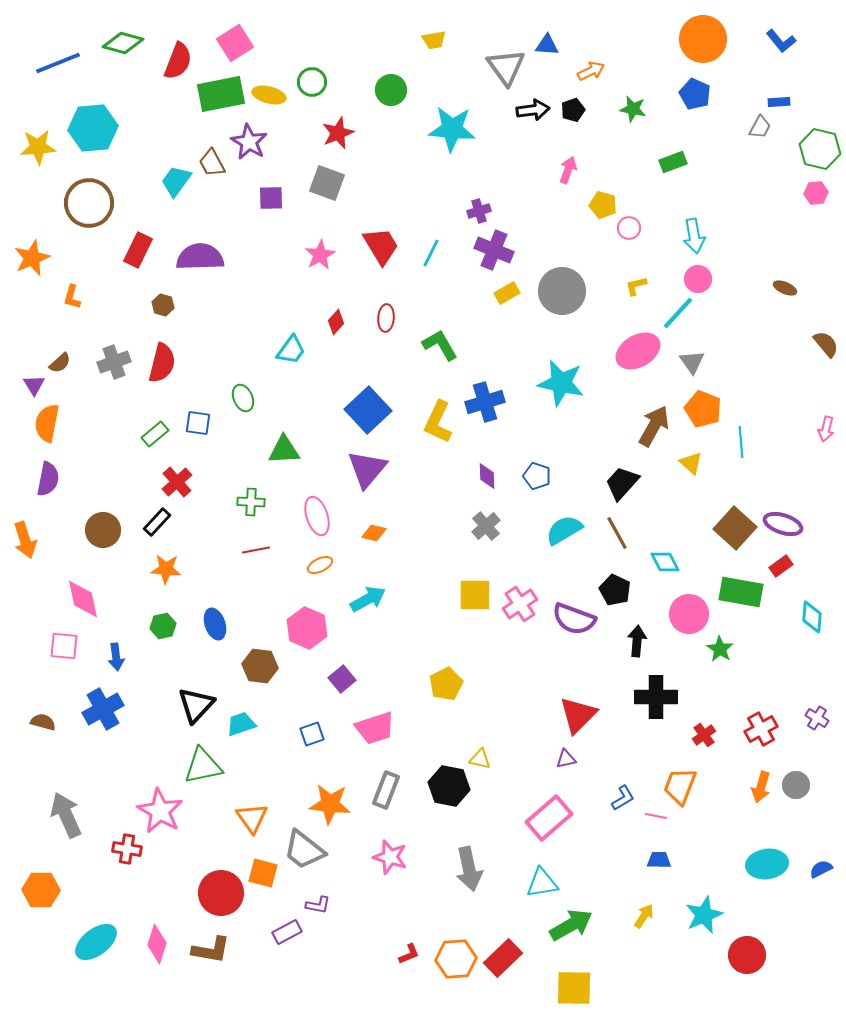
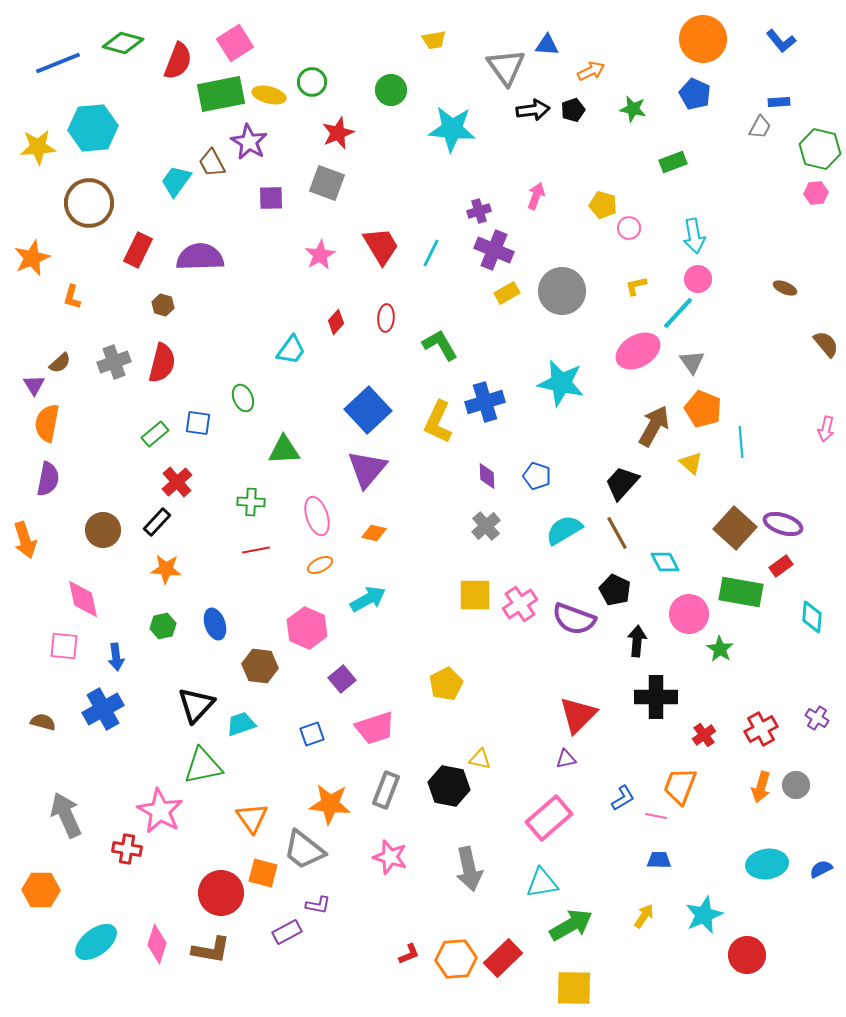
pink arrow at (568, 170): moved 32 px left, 26 px down
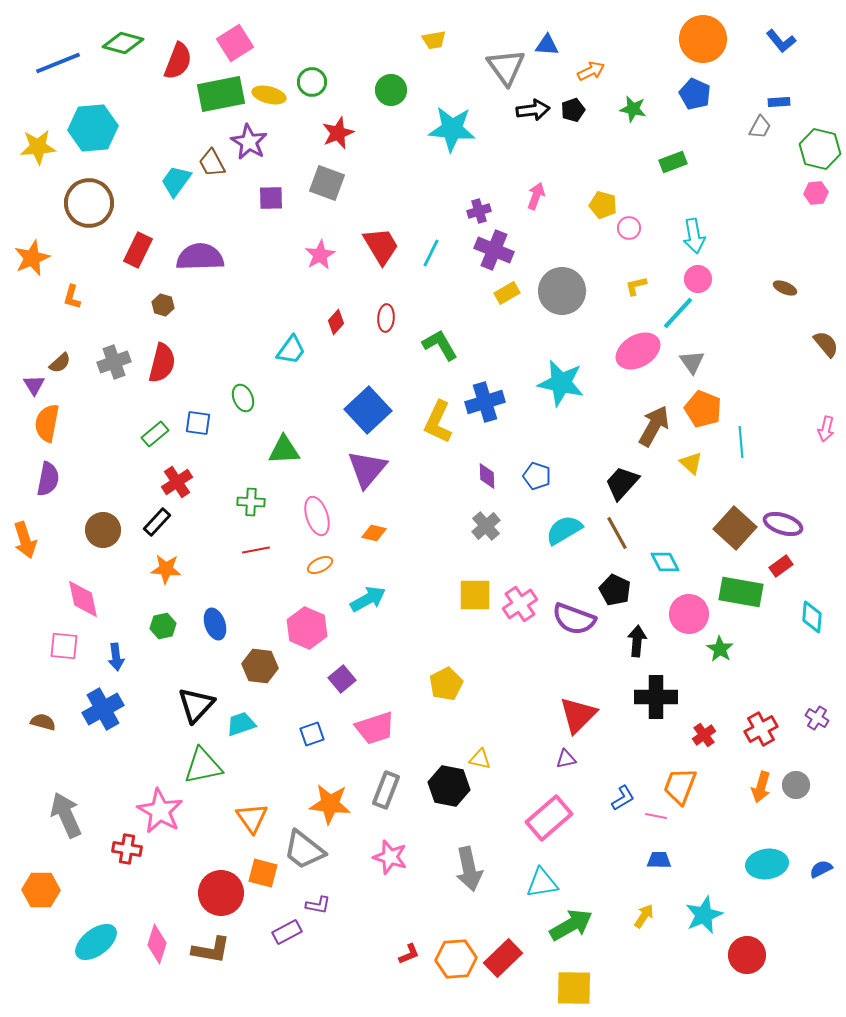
red cross at (177, 482): rotated 8 degrees clockwise
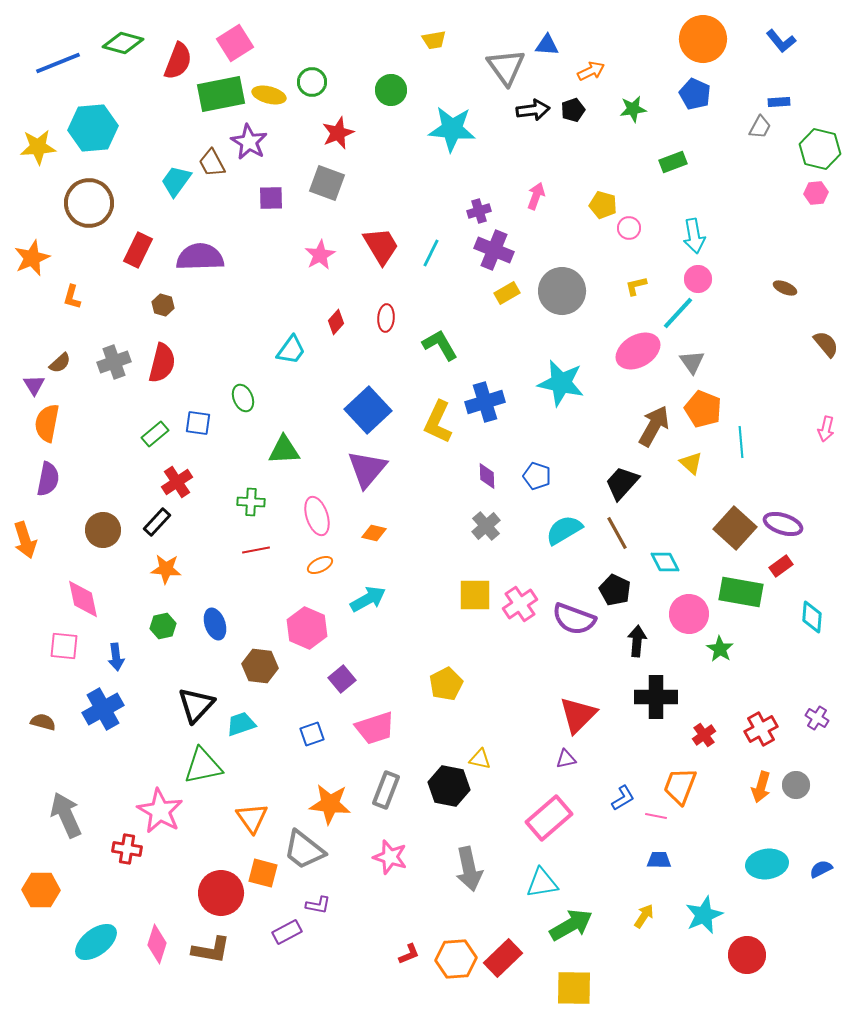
green star at (633, 109): rotated 20 degrees counterclockwise
